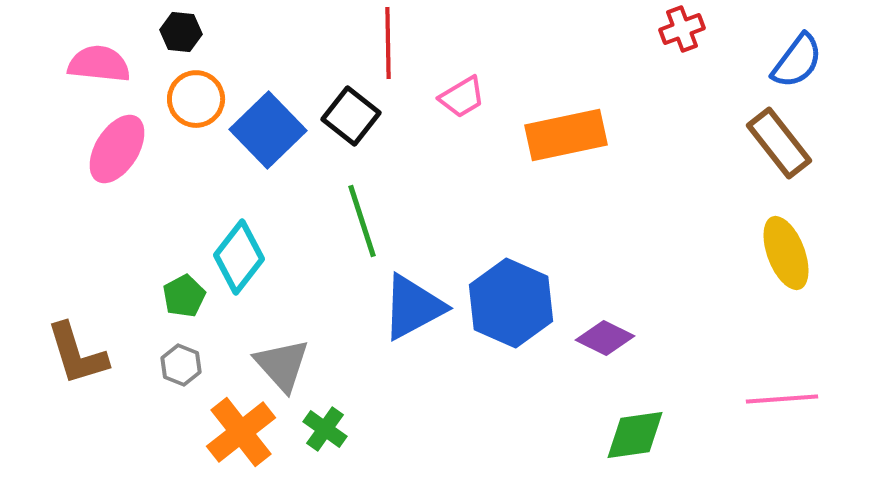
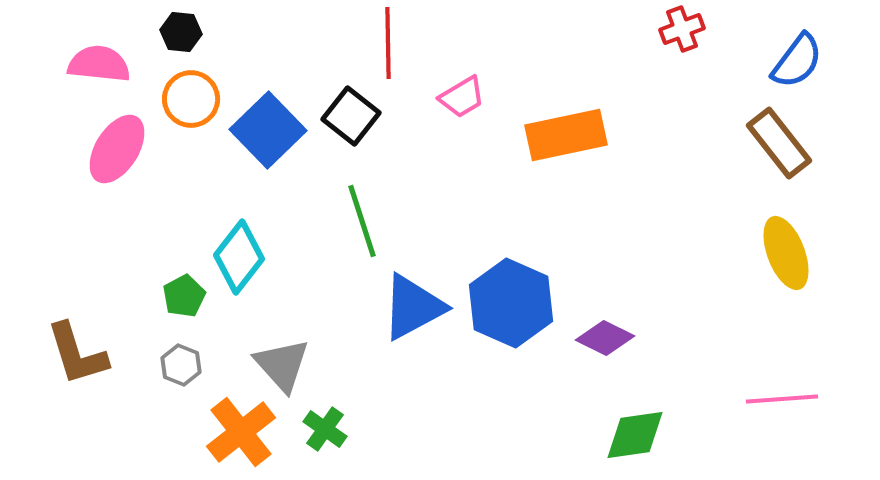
orange circle: moved 5 px left
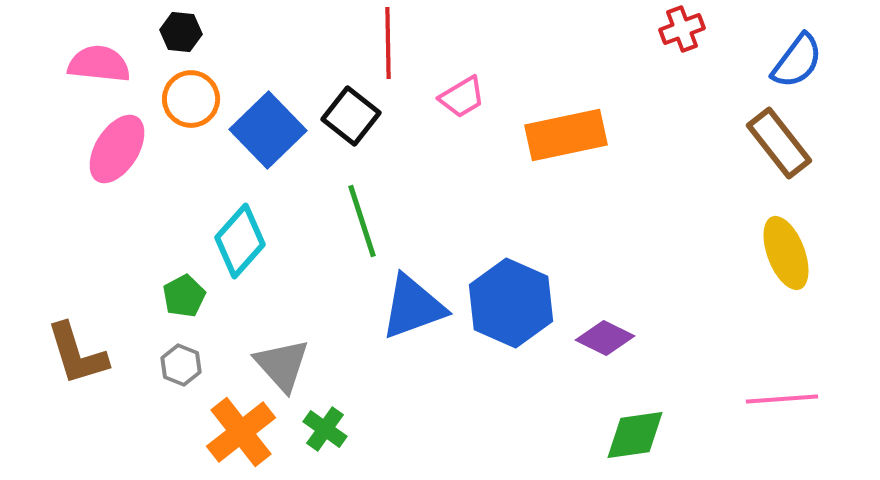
cyan diamond: moved 1 px right, 16 px up; rotated 4 degrees clockwise
blue triangle: rotated 8 degrees clockwise
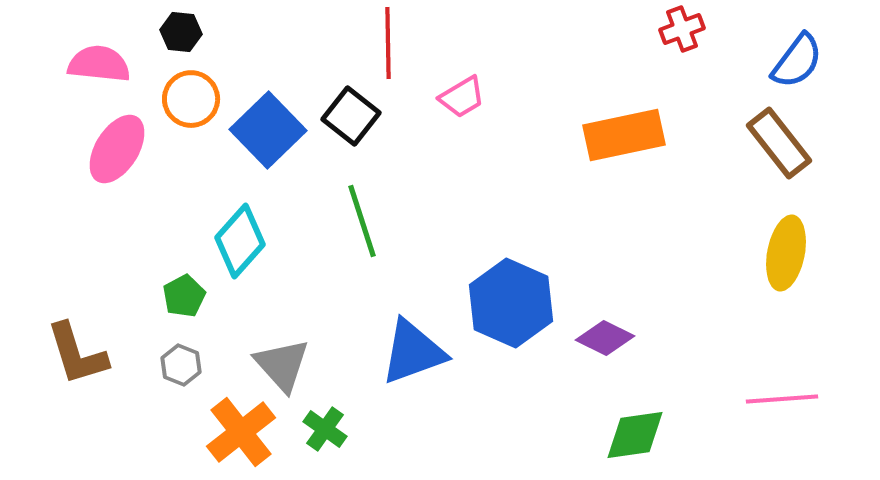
orange rectangle: moved 58 px right
yellow ellipse: rotated 32 degrees clockwise
blue triangle: moved 45 px down
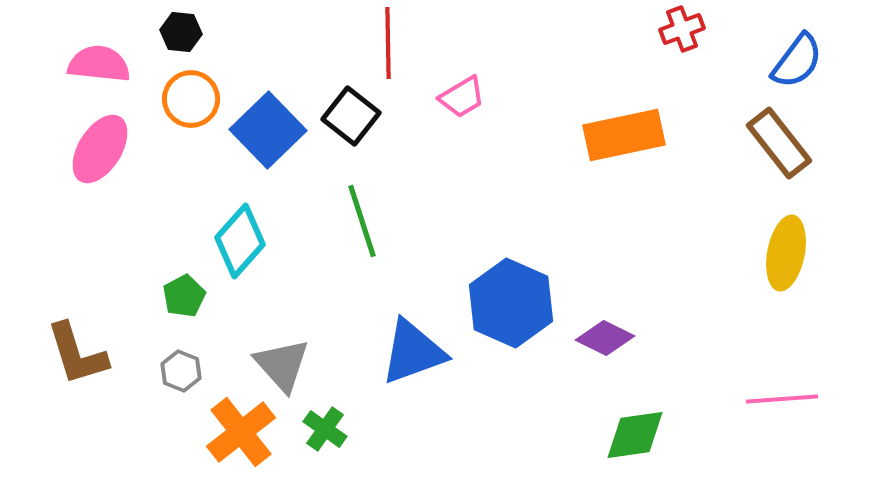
pink ellipse: moved 17 px left
gray hexagon: moved 6 px down
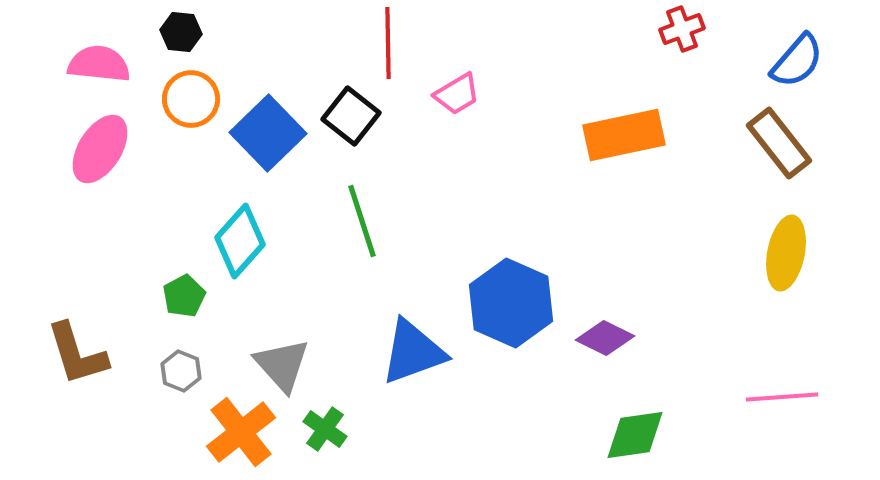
blue semicircle: rotated 4 degrees clockwise
pink trapezoid: moved 5 px left, 3 px up
blue square: moved 3 px down
pink line: moved 2 px up
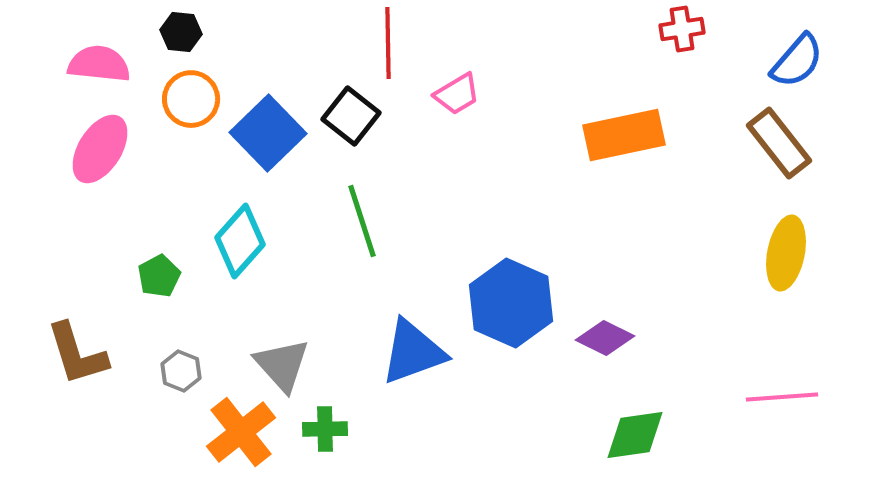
red cross: rotated 12 degrees clockwise
green pentagon: moved 25 px left, 20 px up
green cross: rotated 36 degrees counterclockwise
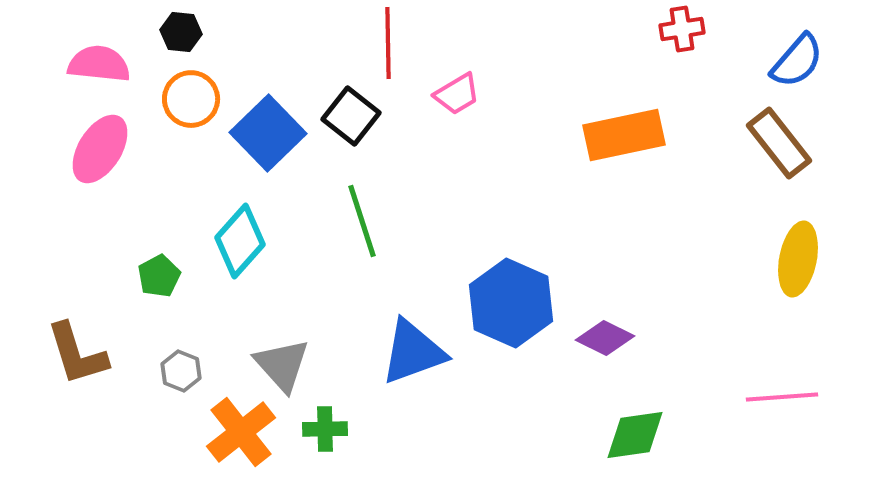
yellow ellipse: moved 12 px right, 6 px down
